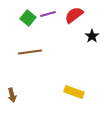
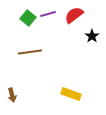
yellow rectangle: moved 3 px left, 2 px down
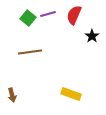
red semicircle: rotated 30 degrees counterclockwise
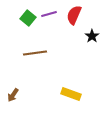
purple line: moved 1 px right
brown line: moved 5 px right, 1 px down
brown arrow: moved 1 px right; rotated 48 degrees clockwise
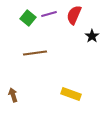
brown arrow: rotated 128 degrees clockwise
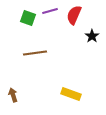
purple line: moved 1 px right, 3 px up
green square: rotated 21 degrees counterclockwise
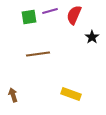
green square: moved 1 px right, 1 px up; rotated 28 degrees counterclockwise
black star: moved 1 px down
brown line: moved 3 px right, 1 px down
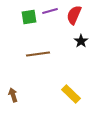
black star: moved 11 px left, 4 px down
yellow rectangle: rotated 24 degrees clockwise
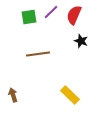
purple line: moved 1 px right, 1 px down; rotated 28 degrees counterclockwise
black star: rotated 16 degrees counterclockwise
yellow rectangle: moved 1 px left, 1 px down
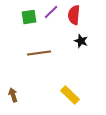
red semicircle: rotated 18 degrees counterclockwise
brown line: moved 1 px right, 1 px up
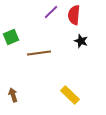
green square: moved 18 px left, 20 px down; rotated 14 degrees counterclockwise
